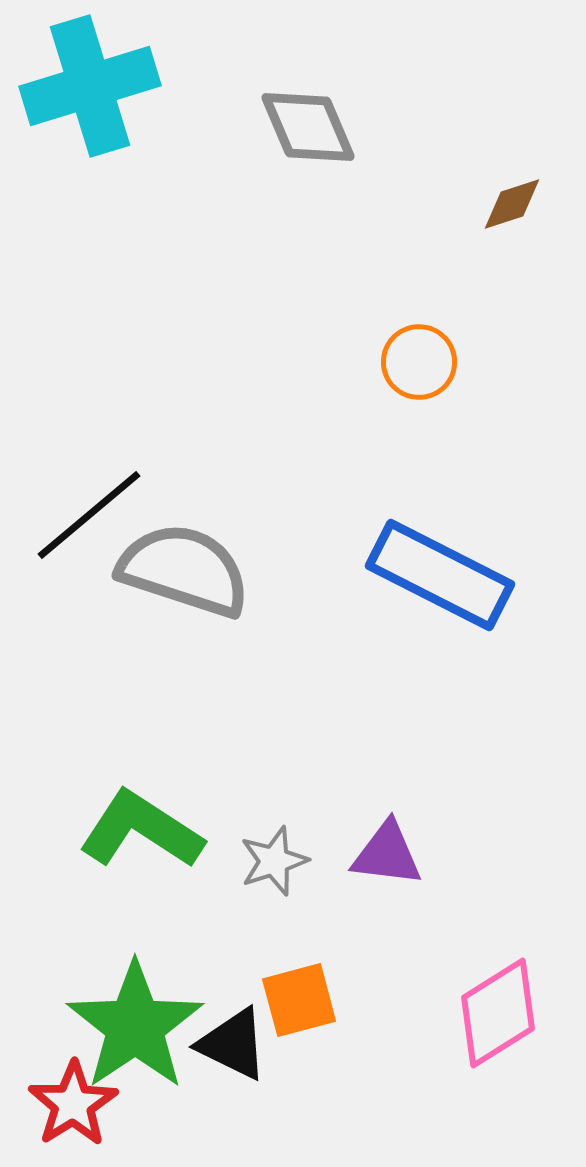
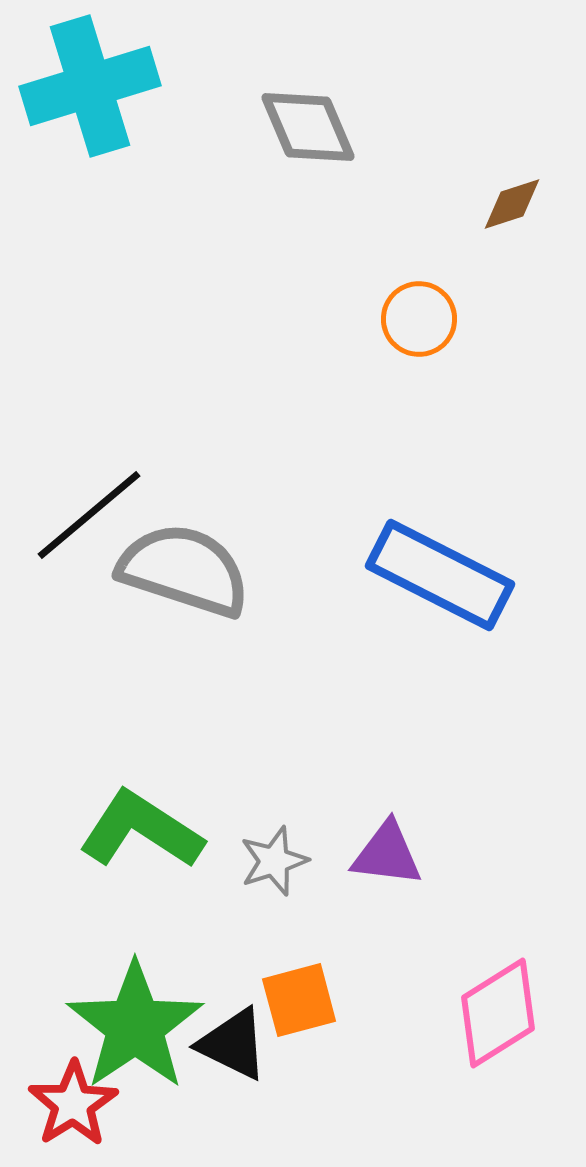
orange circle: moved 43 px up
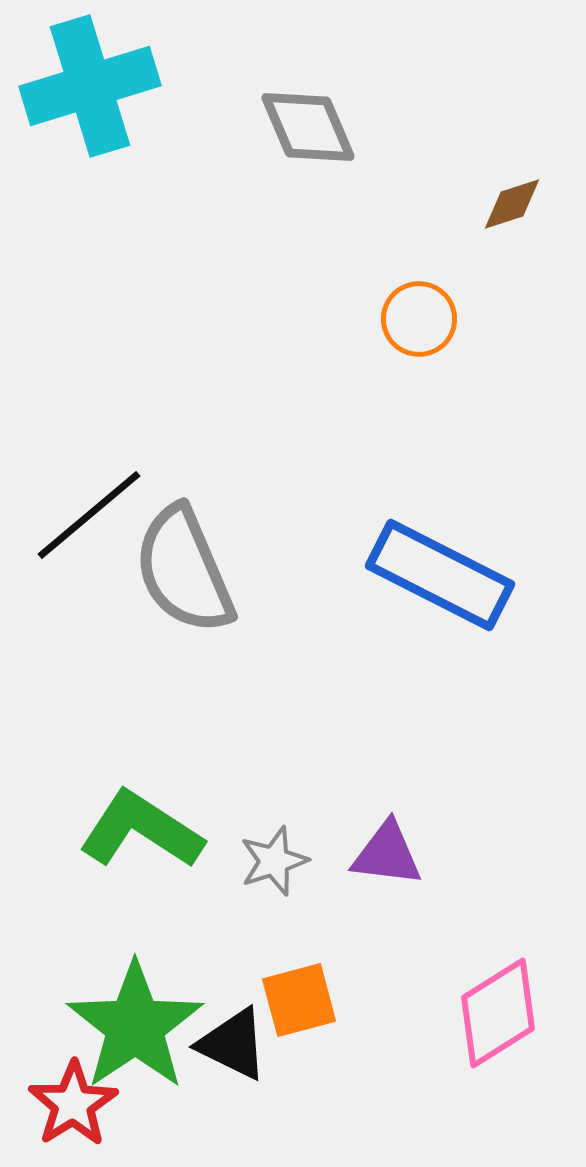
gray semicircle: rotated 131 degrees counterclockwise
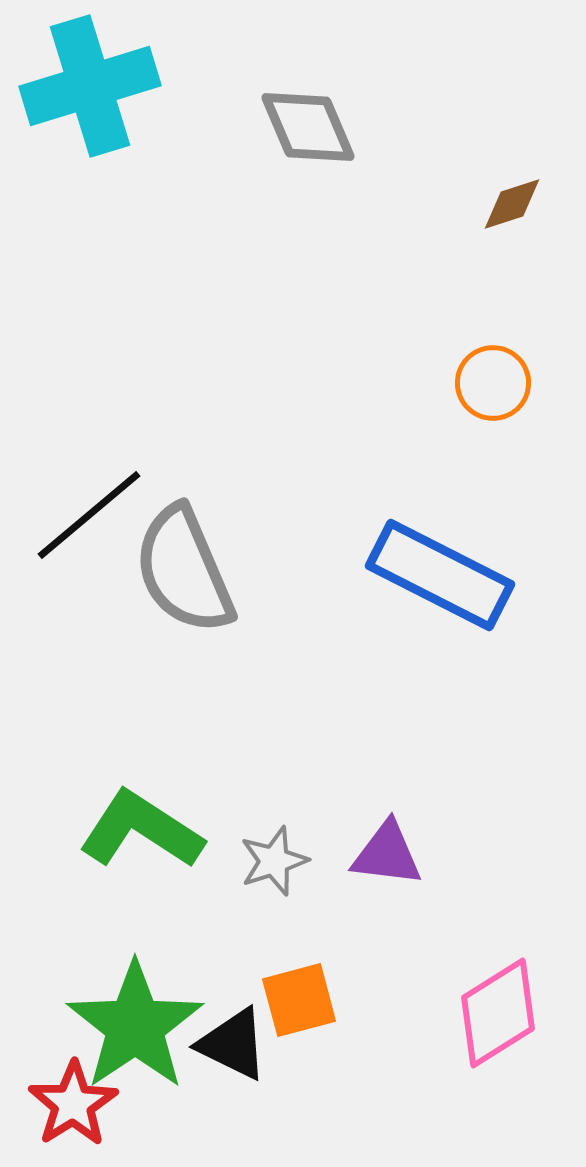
orange circle: moved 74 px right, 64 px down
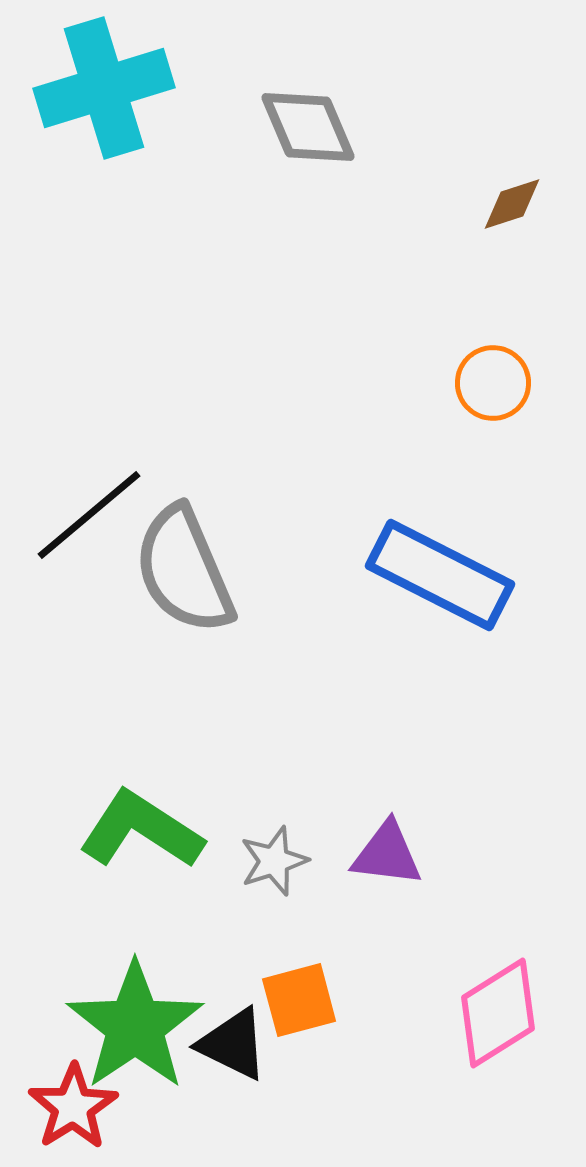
cyan cross: moved 14 px right, 2 px down
red star: moved 3 px down
